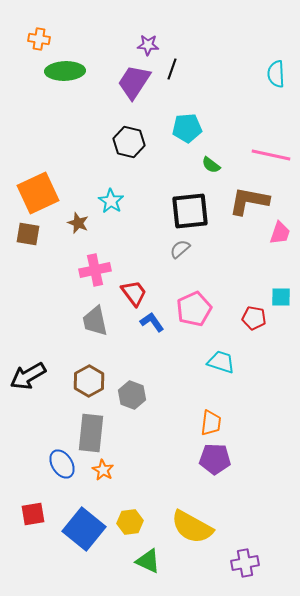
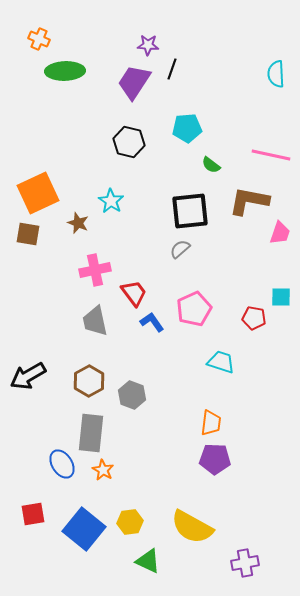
orange cross: rotated 15 degrees clockwise
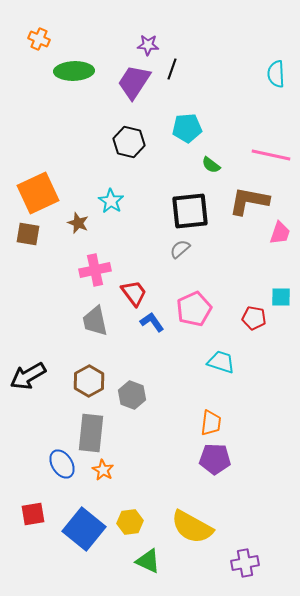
green ellipse: moved 9 px right
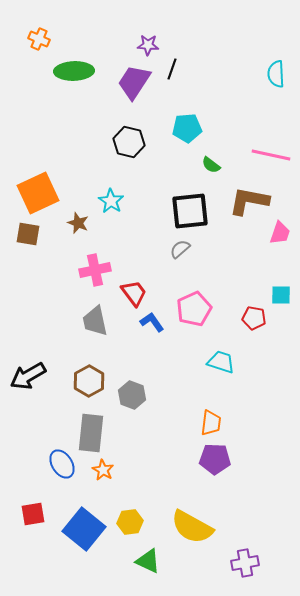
cyan square: moved 2 px up
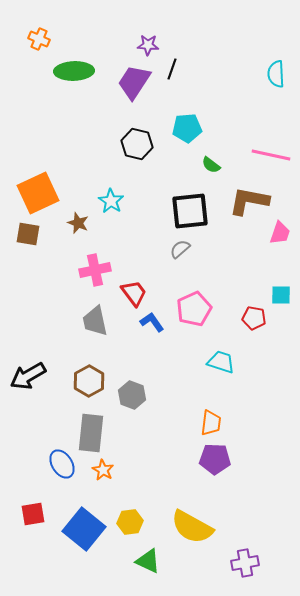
black hexagon: moved 8 px right, 2 px down
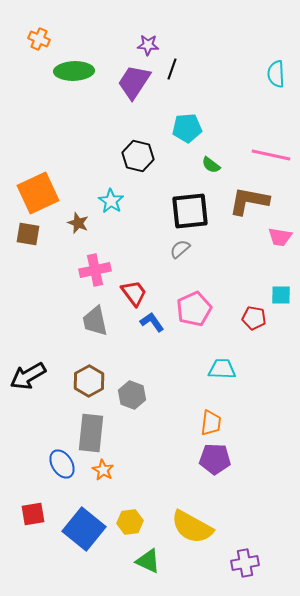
black hexagon: moved 1 px right, 12 px down
pink trapezoid: moved 4 px down; rotated 80 degrees clockwise
cyan trapezoid: moved 1 px right, 7 px down; rotated 16 degrees counterclockwise
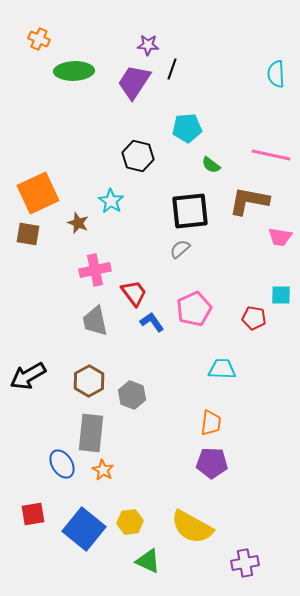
purple pentagon: moved 3 px left, 4 px down
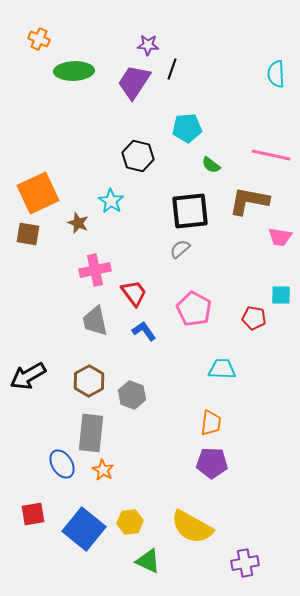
pink pentagon: rotated 20 degrees counterclockwise
blue L-shape: moved 8 px left, 9 px down
